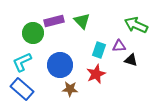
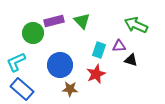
cyan L-shape: moved 6 px left
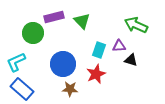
purple rectangle: moved 4 px up
blue circle: moved 3 px right, 1 px up
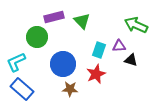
green circle: moved 4 px right, 4 px down
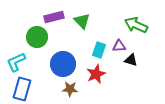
blue rectangle: rotated 65 degrees clockwise
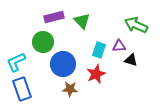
green circle: moved 6 px right, 5 px down
blue rectangle: rotated 35 degrees counterclockwise
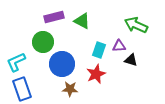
green triangle: rotated 18 degrees counterclockwise
blue circle: moved 1 px left
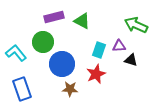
cyan L-shape: moved 9 px up; rotated 75 degrees clockwise
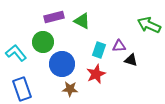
green arrow: moved 13 px right
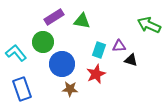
purple rectangle: rotated 18 degrees counterclockwise
green triangle: rotated 18 degrees counterclockwise
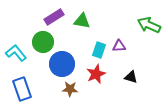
black triangle: moved 17 px down
